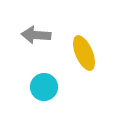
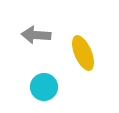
yellow ellipse: moved 1 px left
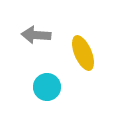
cyan circle: moved 3 px right
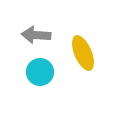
cyan circle: moved 7 px left, 15 px up
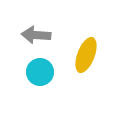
yellow ellipse: moved 3 px right, 2 px down; rotated 44 degrees clockwise
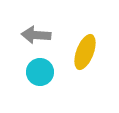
yellow ellipse: moved 1 px left, 3 px up
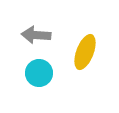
cyan circle: moved 1 px left, 1 px down
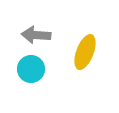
cyan circle: moved 8 px left, 4 px up
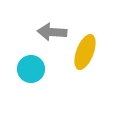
gray arrow: moved 16 px right, 3 px up
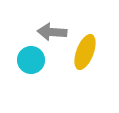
cyan circle: moved 9 px up
